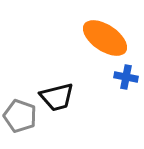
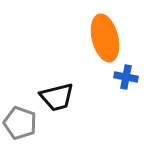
orange ellipse: rotated 42 degrees clockwise
gray pentagon: moved 7 px down
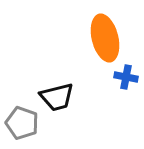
gray pentagon: moved 2 px right
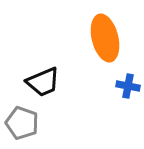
blue cross: moved 2 px right, 9 px down
black trapezoid: moved 14 px left, 15 px up; rotated 9 degrees counterclockwise
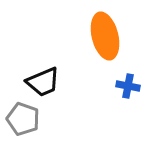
orange ellipse: moved 2 px up
gray pentagon: moved 1 px right, 4 px up
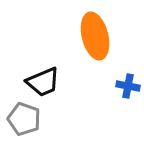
orange ellipse: moved 10 px left
gray pentagon: moved 1 px right
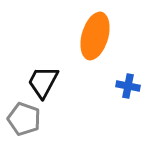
orange ellipse: rotated 30 degrees clockwise
black trapezoid: rotated 141 degrees clockwise
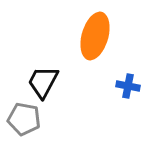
gray pentagon: rotated 8 degrees counterclockwise
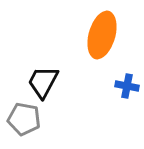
orange ellipse: moved 7 px right, 1 px up
blue cross: moved 1 px left
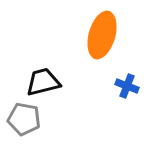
black trapezoid: rotated 48 degrees clockwise
blue cross: rotated 10 degrees clockwise
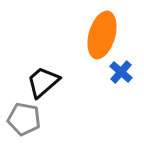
black trapezoid: rotated 27 degrees counterclockwise
blue cross: moved 6 px left, 14 px up; rotated 20 degrees clockwise
